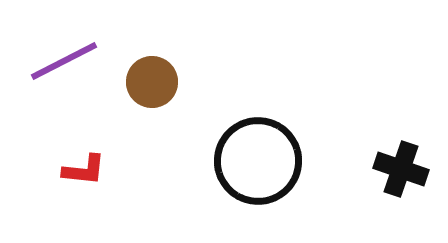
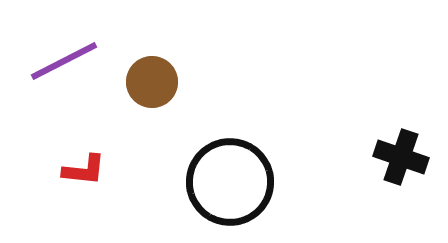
black circle: moved 28 px left, 21 px down
black cross: moved 12 px up
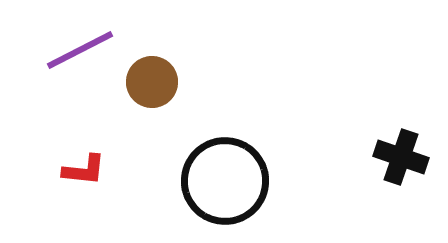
purple line: moved 16 px right, 11 px up
black circle: moved 5 px left, 1 px up
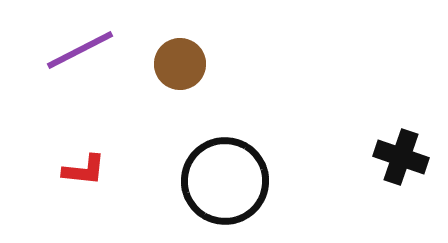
brown circle: moved 28 px right, 18 px up
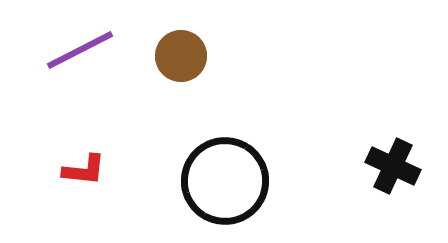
brown circle: moved 1 px right, 8 px up
black cross: moved 8 px left, 9 px down; rotated 6 degrees clockwise
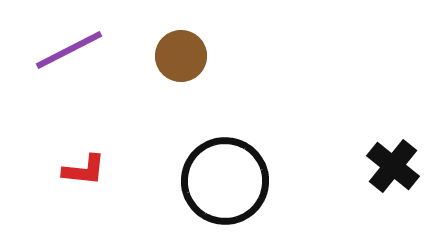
purple line: moved 11 px left
black cross: rotated 14 degrees clockwise
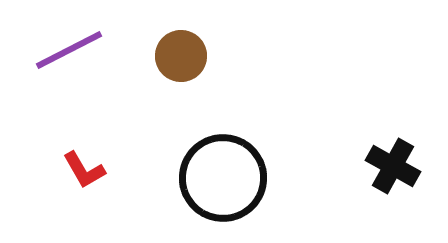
black cross: rotated 10 degrees counterclockwise
red L-shape: rotated 54 degrees clockwise
black circle: moved 2 px left, 3 px up
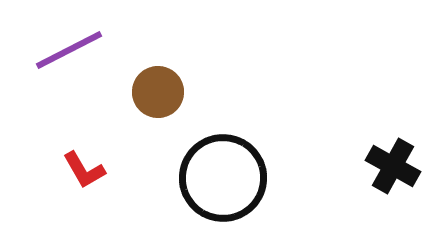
brown circle: moved 23 px left, 36 px down
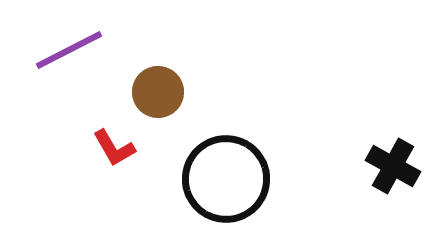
red L-shape: moved 30 px right, 22 px up
black circle: moved 3 px right, 1 px down
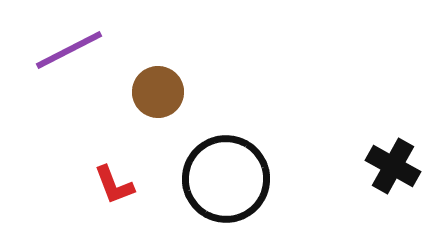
red L-shape: moved 37 px down; rotated 9 degrees clockwise
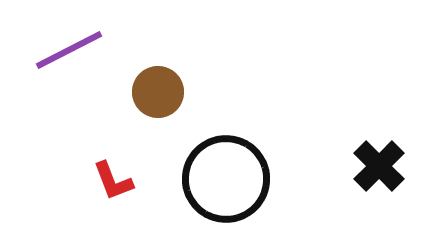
black cross: moved 14 px left; rotated 16 degrees clockwise
red L-shape: moved 1 px left, 4 px up
